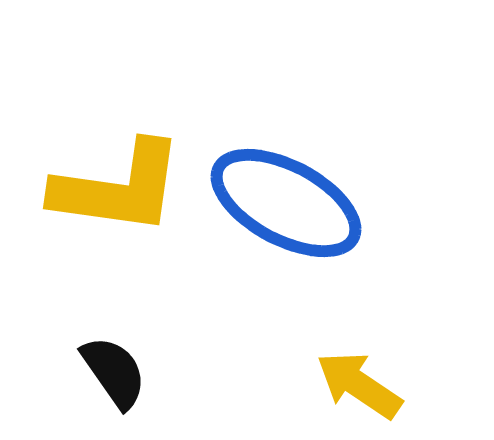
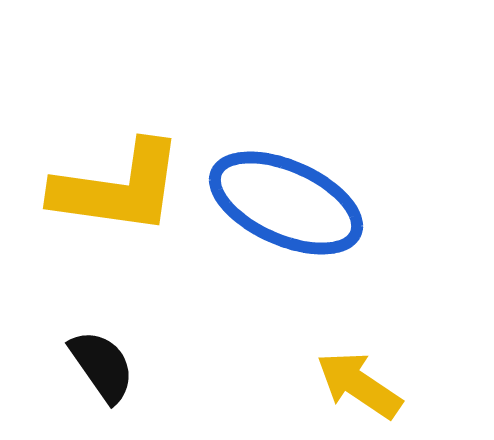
blue ellipse: rotated 4 degrees counterclockwise
black semicircle: moved 12 px left, 6 px up
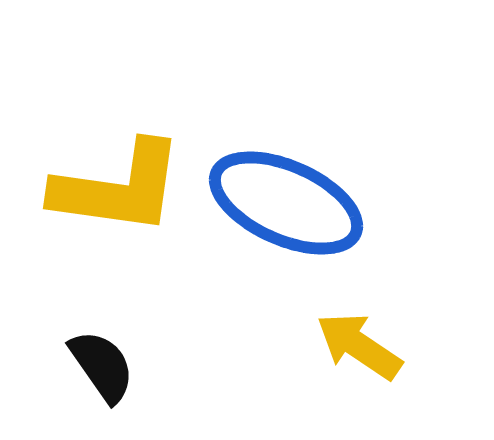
yellow arrow: moved 39 px up
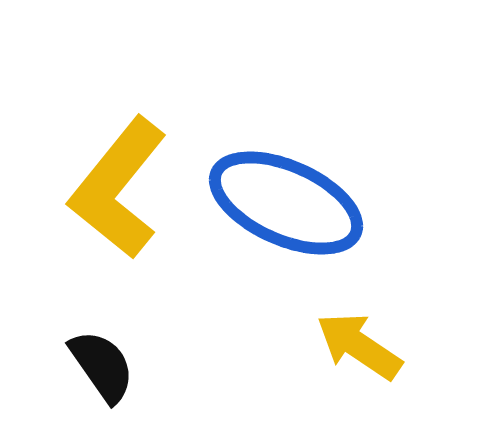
yellow L-shape: rotated 121 degrees clockwise
